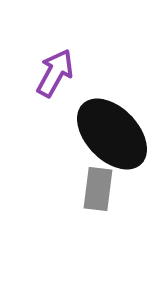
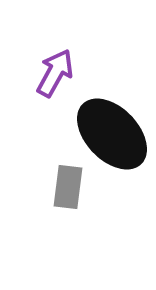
gray rectangle: moved 30 px left, 2 px up
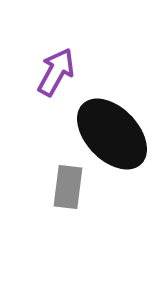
purple arrow: moved 1 px right, 1 px up
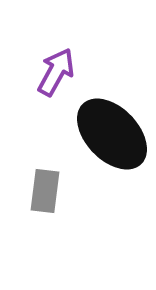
gray rectangle: moved 23 px left, 4 px down
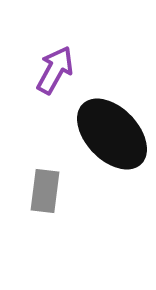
purple arrow: moved 1 px left, 2 px up
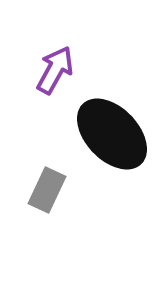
gray rectangle: moved 2 px right, 1 px up; rotated 18 degrees clockwise
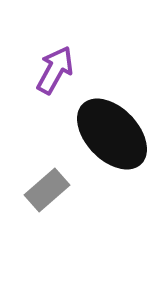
gray rectangle: rotated 24 degrees clockwise
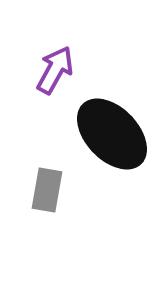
gray rectangle: rotated 39 degrees counterclockwise
